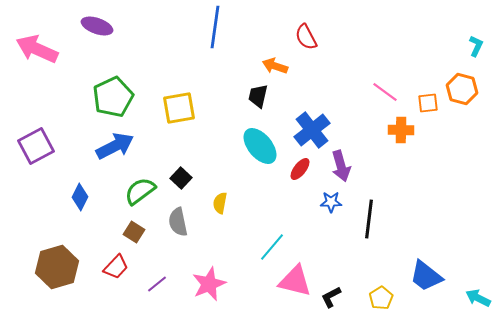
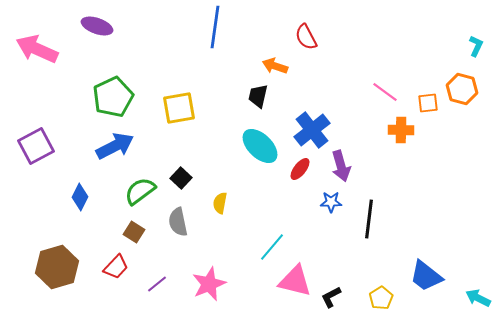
cyan ellipse: rotated 6 degrees counterclockwise
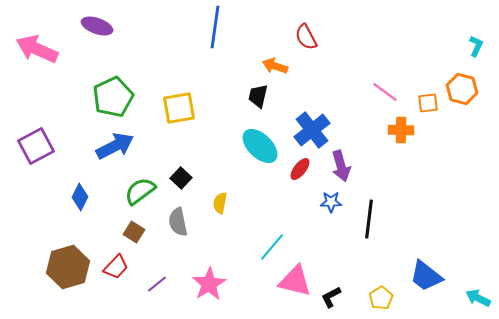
brown hexagon: moved 11 px right
pink star: rotated 8 degrees counterclockwise
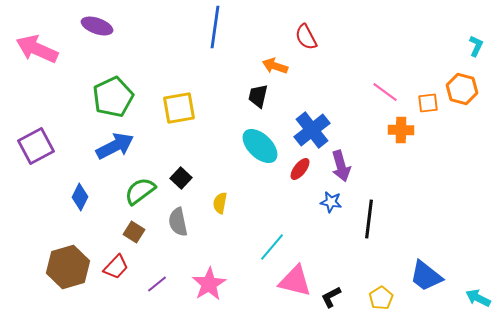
blue star: rotated 10 degrees clockwise
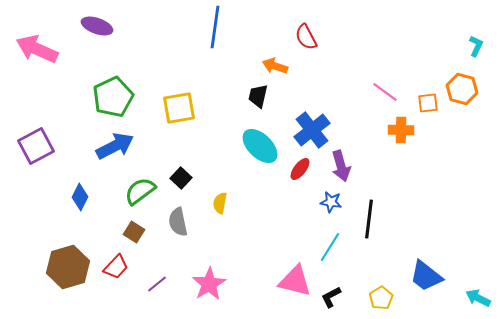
cyan line: moved 58 px right; rotated 8 degrees counterclockwise
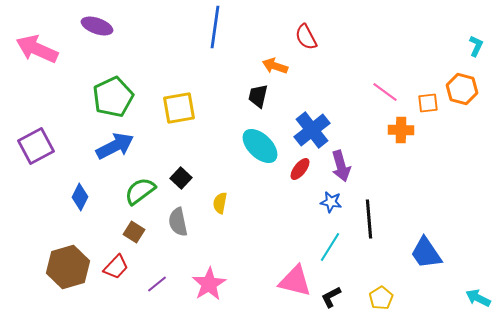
black line: rotated 12 degrees counterclockwise
blue trapezoid: moved 23 px up; rotated 18 degrees clockwise
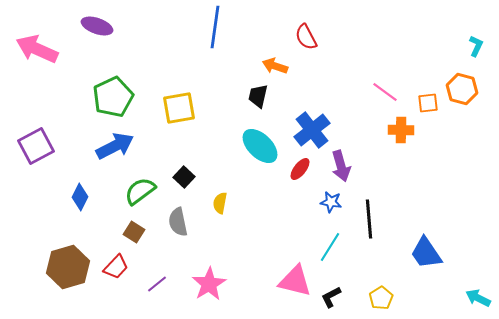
black square: moved 3 px right, 1 px up
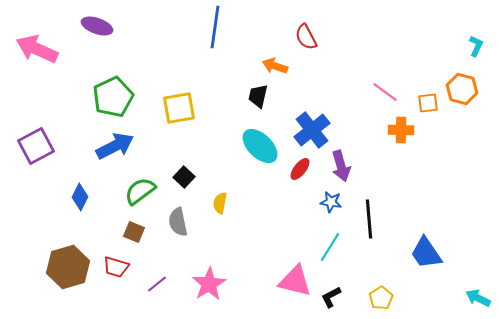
brown square: rotated 10 degrees counterclockwise
red trapezoid: rotated 64 degrees clockwise
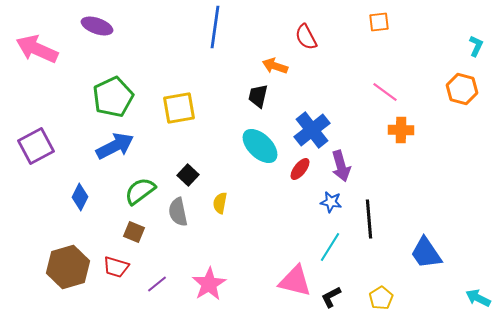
orange square: moved 49 px left, 81 px up
black square: moved 4 px right, 2 px up
gray semicircle: moved 10 px up
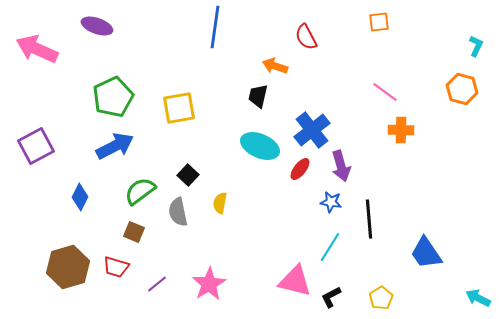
cyan ellipse: rotated 21 degrees counterclockwise
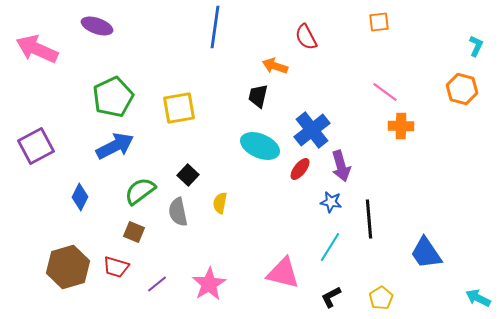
orange cross: moved 4 px up
pink triangle: moved 12 px left, 8 px up
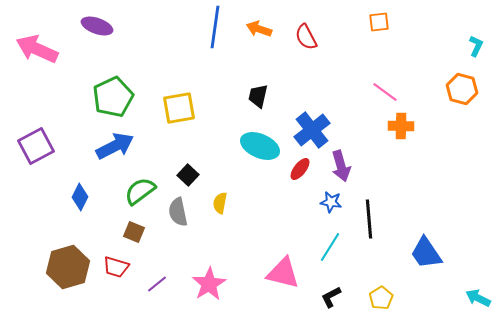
orange arrow: moved 16 px left, 37 px up
